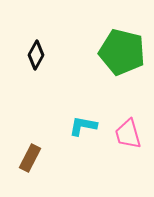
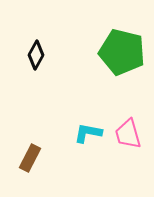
cyan L-shape: moved 5 px right, 7 px down
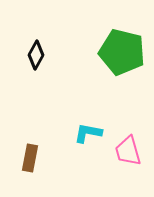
pink trapezoid: moved 17 px down
brown rectangle: rotated 16 degrees counterclockwise
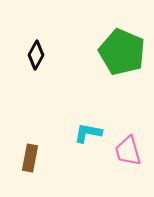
green pentagon: rotated 9 degrees clockwise
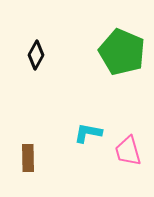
brown rectangle: moved 2 px left; rotated 12 degrees counterclockwise
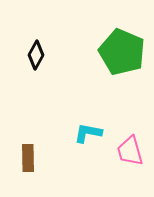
pink trapezoid: moved 2 px right
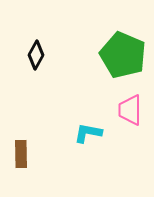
green pentagon: moved 1 px right, 3 px down
pink trapezoid: moved 41 px up; rotated 16 degrees clockwise
brown rectangle: moved 7 px left, 4 px up
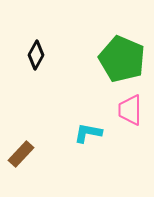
green pentagon: moved 1 px left, 4 px down
brown rectangle: rotated 44 degrees clockwise
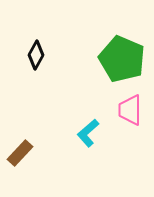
cyan L-shape: rotated 52 degrees counterclockwise
brown rectangle: moved 1 px left, 1 px up
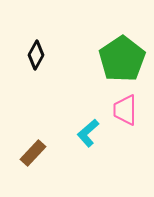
green pentagon: rotated 15 degrees clockwise
pink trapezoid: moved 5 px left
brown rectangle: moved 13 px right
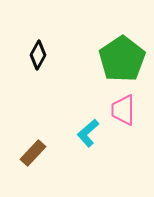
black diamond: moved 2 px right
pink trapezoid: moved 2 px left
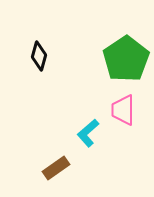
black diamond: moved 1 px right, 1 px down; rotated 12 degrees counterclockwise
green pentagon: moved 4 px right
brown rectangle: moved 23 px right, 15 px down; rotated 12 degrees clockwise
